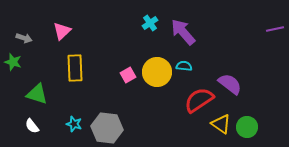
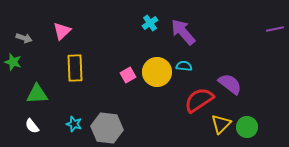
green triangle: rotated 20 degrees counterclockwise
yellow triangle: rotated 40 degrees clockwise
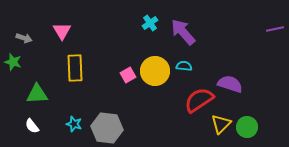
pink triangle: rotated 18 degrees counterclockwise
yellow circle: moved 2 px left, 1 px up
purple semicircle: rotated 20 degrees counterclockwise
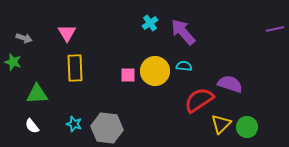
pink triangle: moved 5 px right, 2 px down
pink square: rotated 28 degrees clockwise
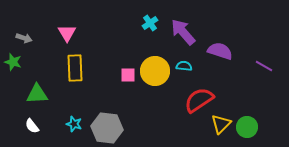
purple line: moved 11 px left, 37 px down; rotated 42 degrees clockwise
purple semicircle: moved 10 px left, 33 px up
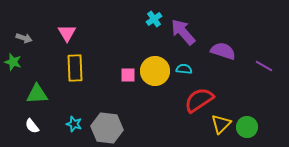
cyan cross: moved 4 px right, 4 px up
purple semicircle: moved 3 px right
cyan semicircle: moved 3 px down
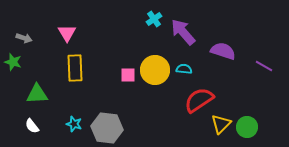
yellow circle: moved 1 px up
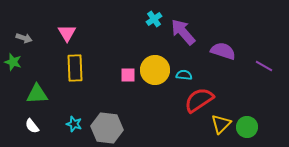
cyan semicircle: moved 6 px down
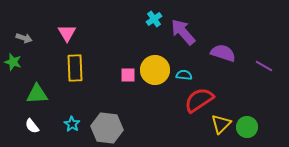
purple semicircle: moved 2 px down
cyan star: moved 2 px left; rotated 14 degrees clockwise
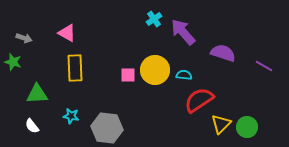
pink triangle: rotated 30 degrees counterclockwise
cyan star: moved 1 px left, 8 px up; rotated 21 degrees counterclockwise
